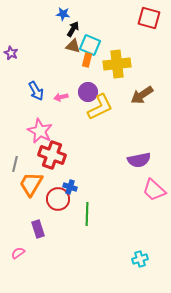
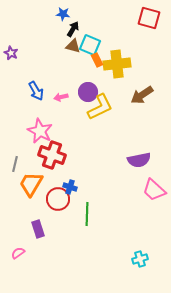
orange rectangle: moved 10 px right; rotated 40 degrees counterclockwise
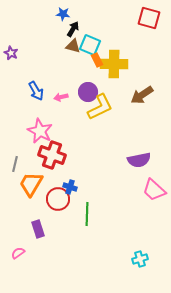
yellow cross: moved 3 px left; rotated 8 degrees clockwise
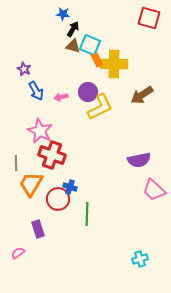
purple star: moved 13 px right, 16 px down
gray line: moved 1 px right, 1 px up; rotated 14 degrees counterclockwise
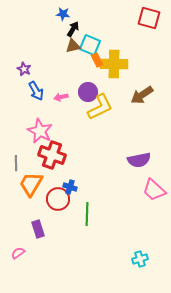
brown triangle: rotated 28 degrees counterclockwise
